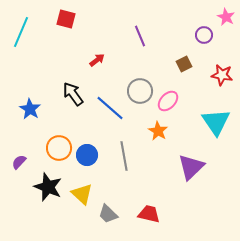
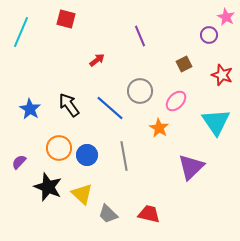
purple circle: moved 5 px right
red star: rotated 10 degrees clockwise
black arrow: moved 4 px left, 11 px down
pink ellipse: moved 8 px right
orange star: moved 1 px right, 3 px up
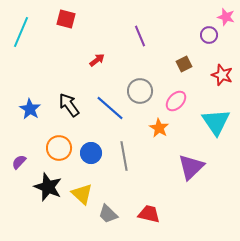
pink star: rotated 12 degrees counterclockwise
blue circle: moved 4 px right, 2 px up
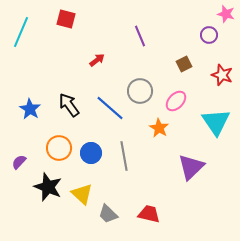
pink star: moved 3 px up
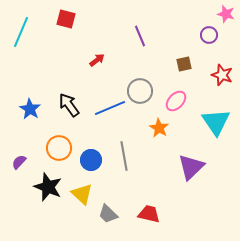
brown square: rotated 14 degrees clockwise
blue line: rotated 64 degrees counterclockwise
blue circle: moved 7 px down
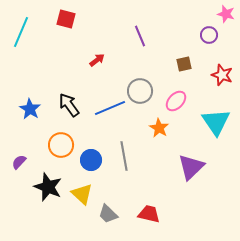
orange circle: moved 2 px right, 3 px up
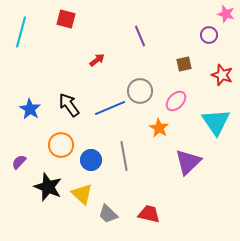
cyan line: rotated 8 degrees counterclockwise
purple triangle: moved 3 px left, 5 px up
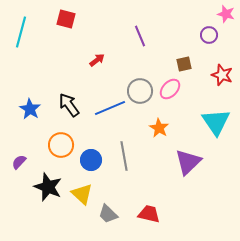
pink ellipse: moved 6 px left, 12 px up
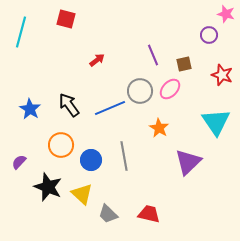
purple line: moved 13 px right, 19 px down
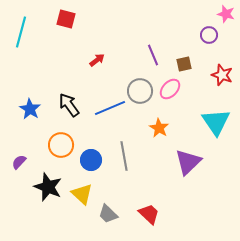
red trapezoid: rotated 30 degrees clockwise
